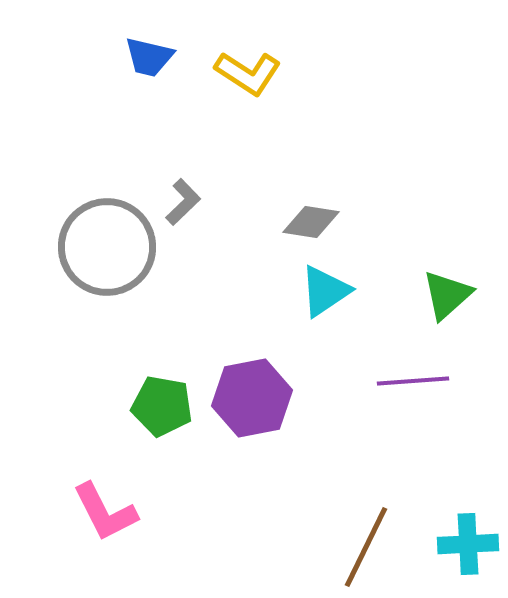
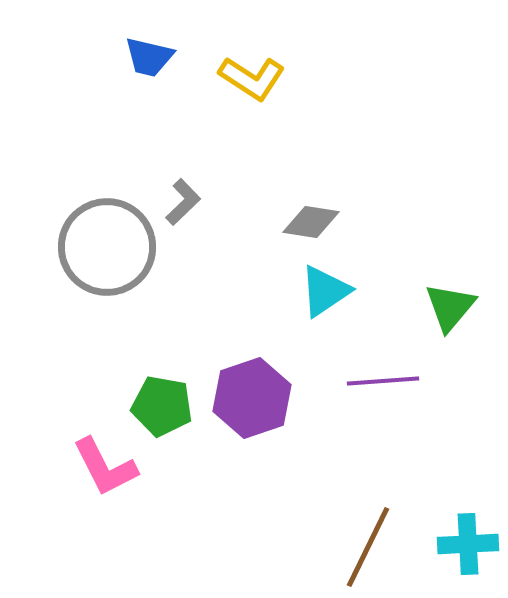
yellow L-shape: moved 4 px right, 5 px down
green triangle: moved 3 px right, 12 px down; rotated 8 degrees counterclockwise
purple line: moved 30 px left
purple hexagon: rotated 8 degrees counterclockwise
pink L-shape: moved 45 px up
brown line: moved 2 px right
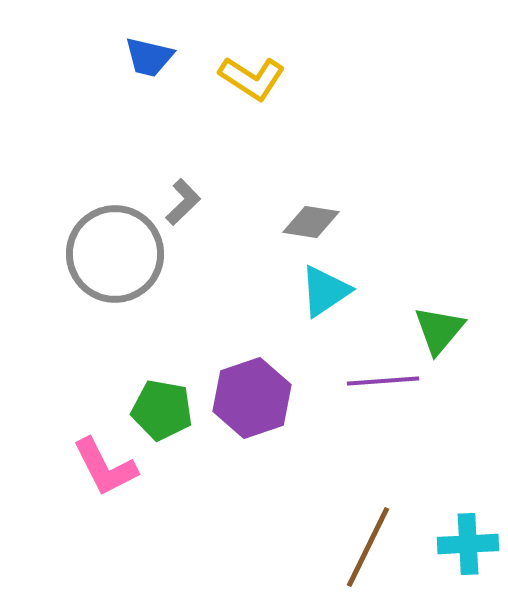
gray circle: moved 8 px right, 7 px down
green triangle: moved 11 px left, 23 px down
green pentagon: moved 4 px down
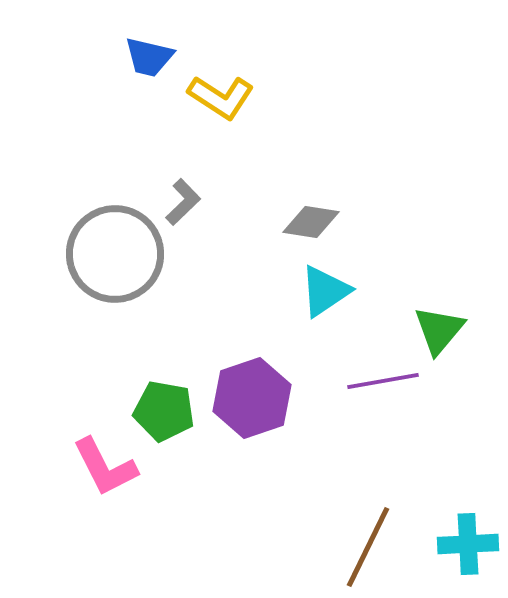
yellow L-shape: moved 31 px left, 19 px down
purple line: rotated 6 degrees counterclockwise
green pentagon: moved 2 px right, 1 px down
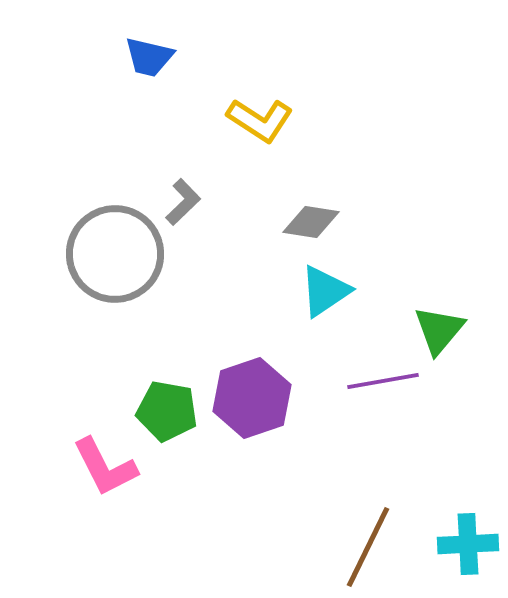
yellow L-shape: moved 39 px right, 23 px down
green pentagon: moved 3 px right
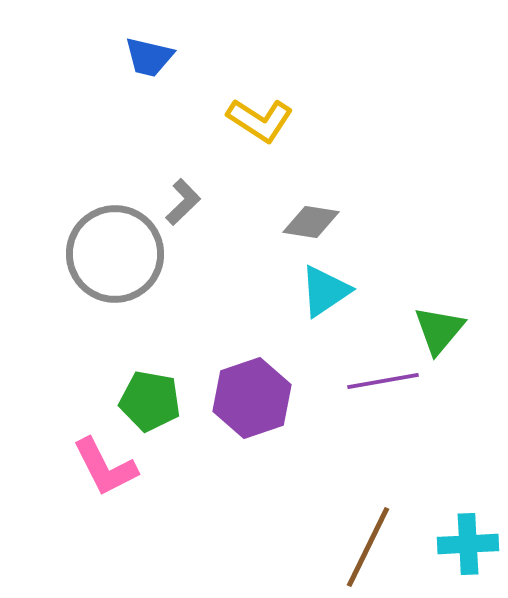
green pentagon: moved 17 px left, 10 px up
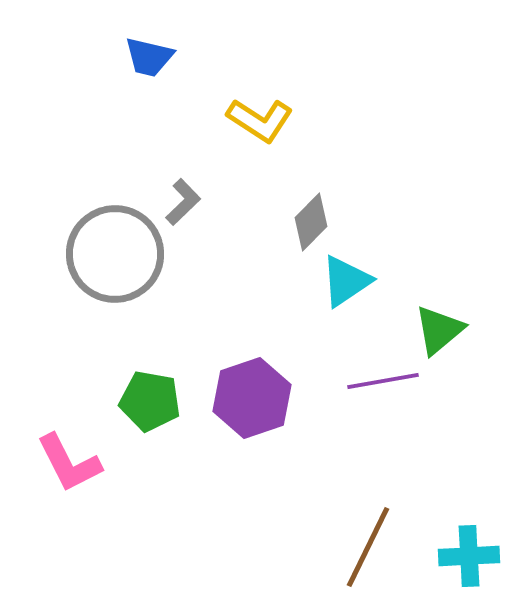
gray diamond: rotated 54 degrees counterclockwise
cyan triangle: moved 21 px right, 10 px up
green triangle: rotated 10 degrees clockwise
pink L-shape: moved 36 px left, 4 px up
cyan cross: moved 1 px right, 12 px down
